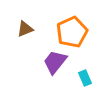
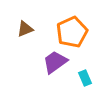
purple trapezoid: rotated 16 degrees clockwise
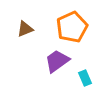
orange pentagon: moved 5 px up
purple trapezoid: moved 2 px right, 1 px up
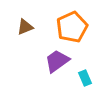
brown triangle: moved 2 px up
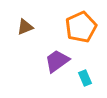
orange pentagon: moved 9 px right
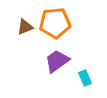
orange pentagon: moved 26 px left, 4 px up; rotated 20 degrees clockwise
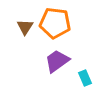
orange pentagon: rotated 12 degrees clockwise
brown triangle: rotated 36 degrees counterclockwise
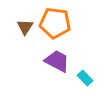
purple trapezoid: rotated 64 degrees clockwise
cyan rectangle: rotated 21 degrees counterclockwise
